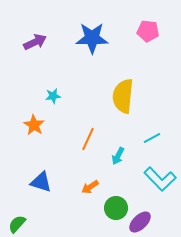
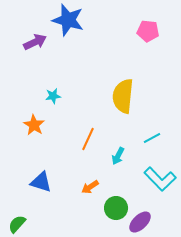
blue star: moved 24 px left, 18 px up; rotated 16 degrees clockwise
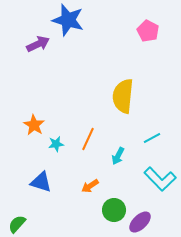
pink pentagon: rotated 20 degrees clockwise
purple arrow: moved 3 px right, 2 px down
cyan star: moved 3 px right, 48 px down
orange arrow: moved 1 px up
green circle: moved 2 px left, 2 px down
